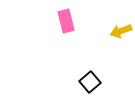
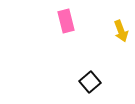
yellow arrow: rotated 90 degrees counterclockwise
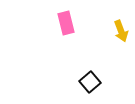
pink rectangle: moved 2 px down
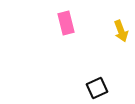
black square: moved 7 px right, 6 px down; rotated 15 degrees clockwise
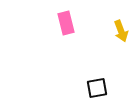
black square: rotated 15 degrees clockwise
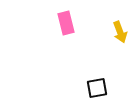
yellow arrow: moved 1 px left, 1 px down
